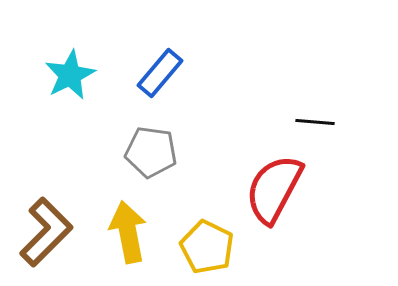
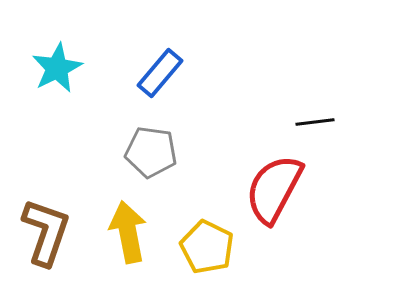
cyan star: moved 13 px left, 7 px up
black line: rotated 12 degrees counterclockwise
brown L-shape: rotated 26 degrees counterclockwise
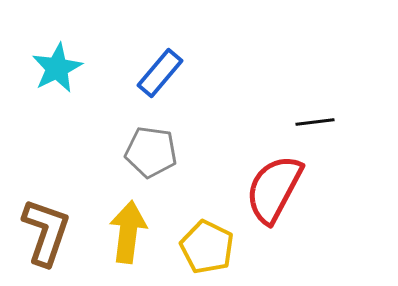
yellow arrow: rotated 18 degrees clockwise
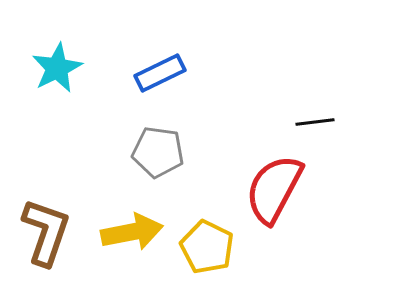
blue rectangle: rotated 24 degrees clockwise
gray pentagon: moved 7 px right
yellow arrow: moved 4 px right; rotated 72 degrees clockwise
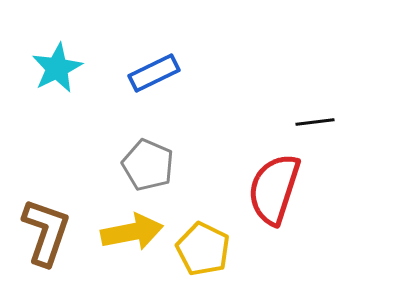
blue rectangle: moved 6 px left
gray pentagon: moved 10 px left, 13 px down; rotated 15 degrees clockwise
red semicircle: rotated 10 degrees counterclockwise
yellow pentagon: moved 4 px left, 2 px down
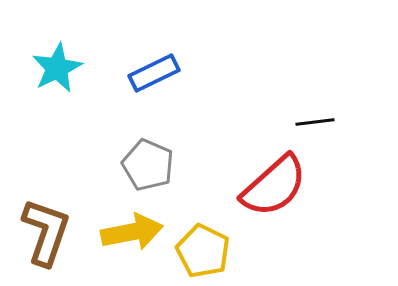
red semicircle: moved 3 px up; rotated 150 degrees counterclockwise
yellow pentagon: moved 2 px down
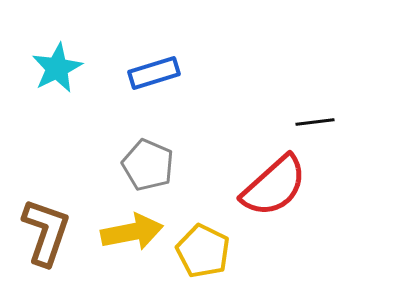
blue rectangle: rotated 9 degrees clockwise
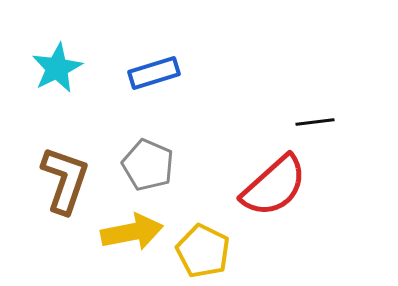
brown L-shape: moved 19 px right, 52 px up
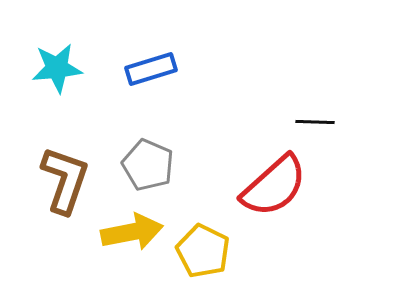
cyan star: rotated 21 degrees clockwise
blue rectangle: moved 3 px left, 4 px up
black line: rotated 9 degrees clockwise
